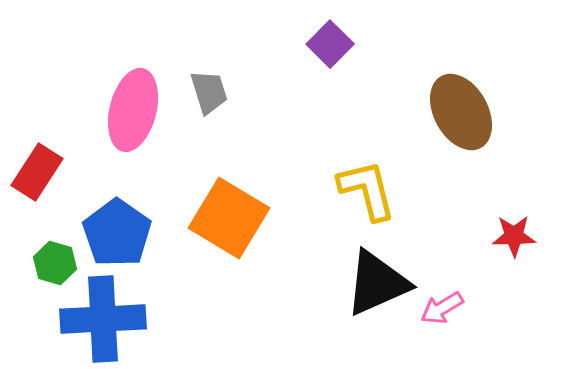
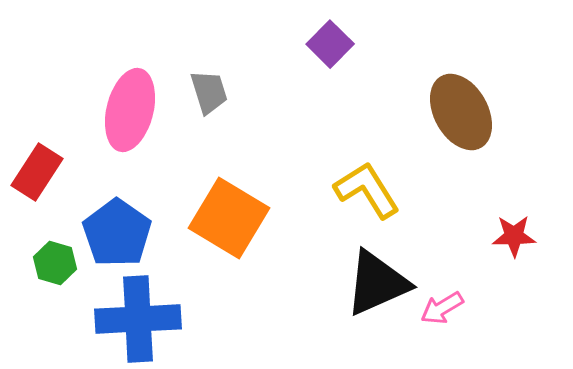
pink ellipse: moved 3 px left
yellow L-shape: rotated 18 degrees counterclockwise
blue cross: moved 35 px right
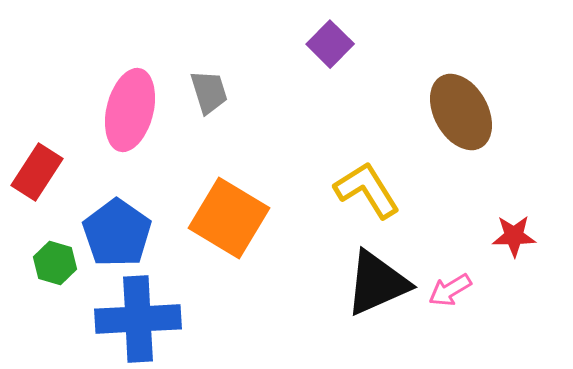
pink arrow: moved 8 px right, 18 px up
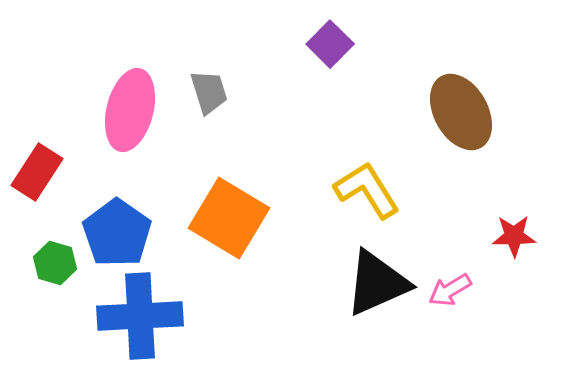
blue cross: moved 2 px right, 3 px up
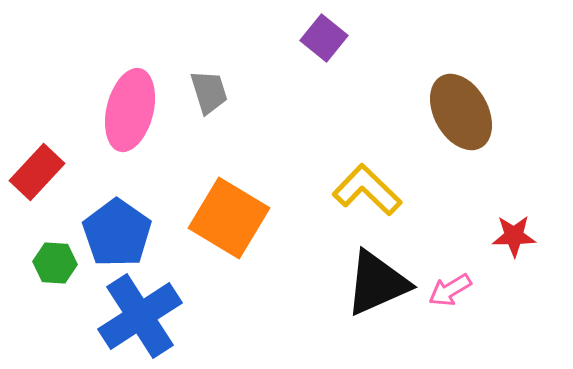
purple square: moved 6 px left, 6 px up; rotated 6 degrees counterclockwise
red rectangle: rotated 10 degrees clockwise
yellow L-shape: rotated 14 degrees counterclockwise
green hexagon: rotated 12 degrees counterclockwise
blue cross: rotated 30 degrees counterclockwise
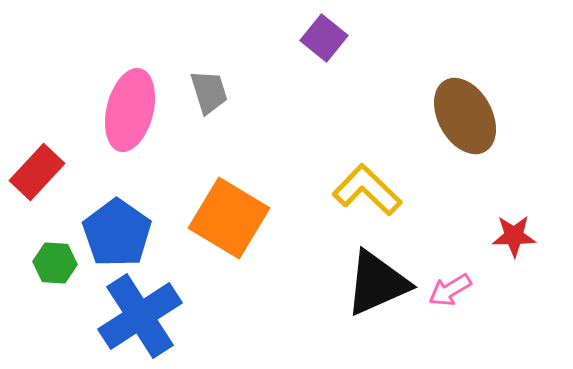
brown ellipse: moved 4 px right, 4 px down
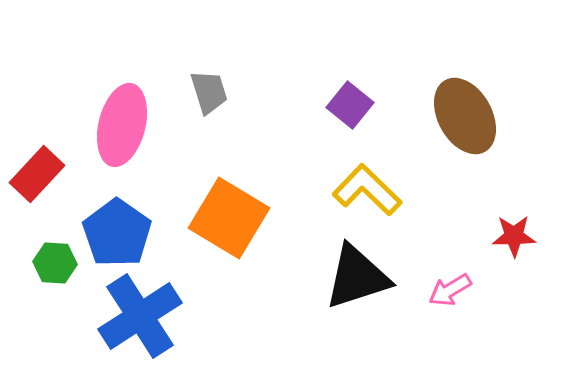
purple square: moved 26 px right, 67 px down
pink ellipse: moved 8 px left, 15 px down
red rectangle: moved 2 px down
black triangle: moved 20 px left, 6 px up; rotated 6 degrees clockwise
